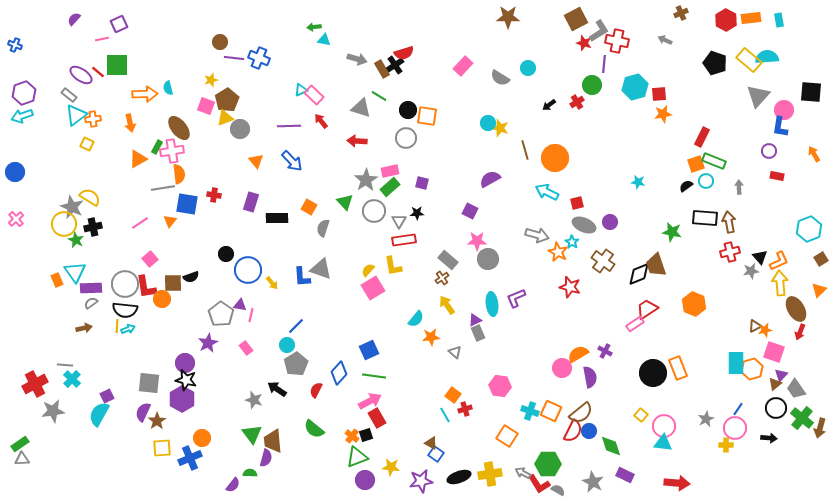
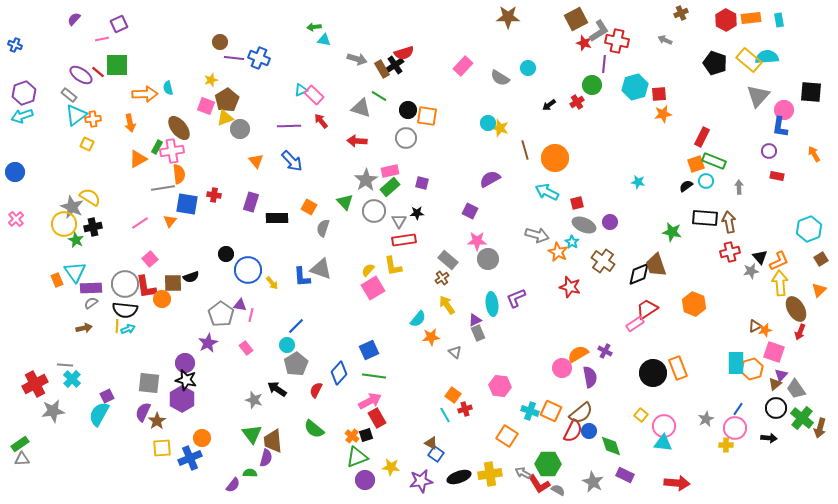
cyan semicircle at (416, 319): moved 2 px right
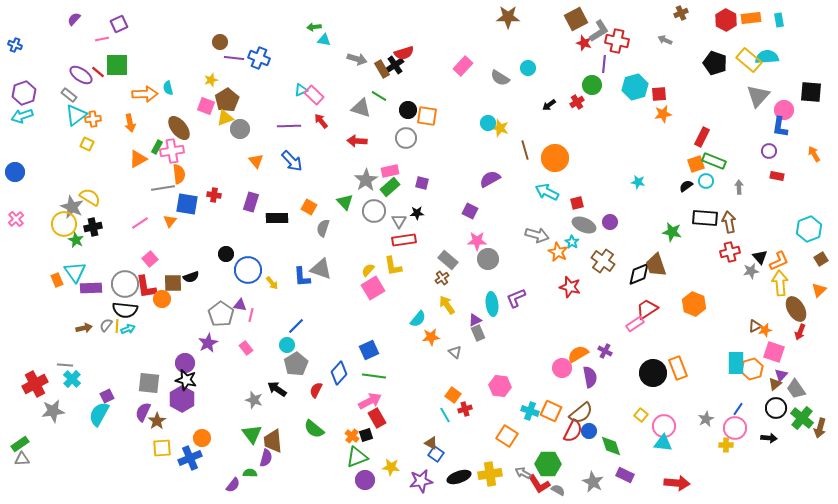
gray semicircle at (91, 303): moved 15 px right, 22 px down; rotated 16 degrees counterclockwise
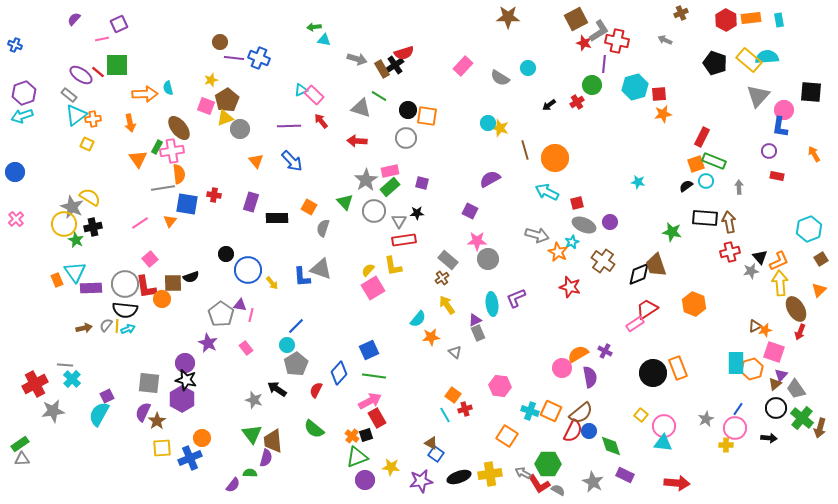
orange triangle at (138, 159): rotated 36 degrees counterclockwise
cyan star at (572, 242): rotated 16 degrees clockwise
purple star at (208, 343): rotated 18 degrees counterclockwise
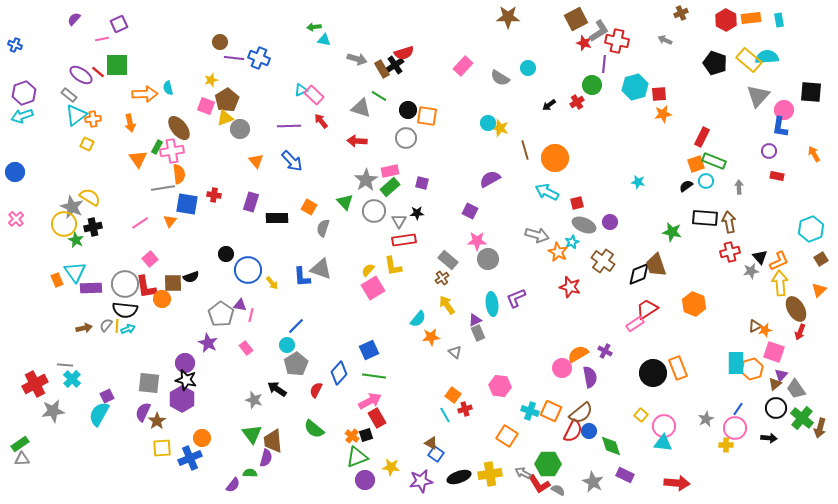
cyan hexagon at (809, 229): moved 2 px right
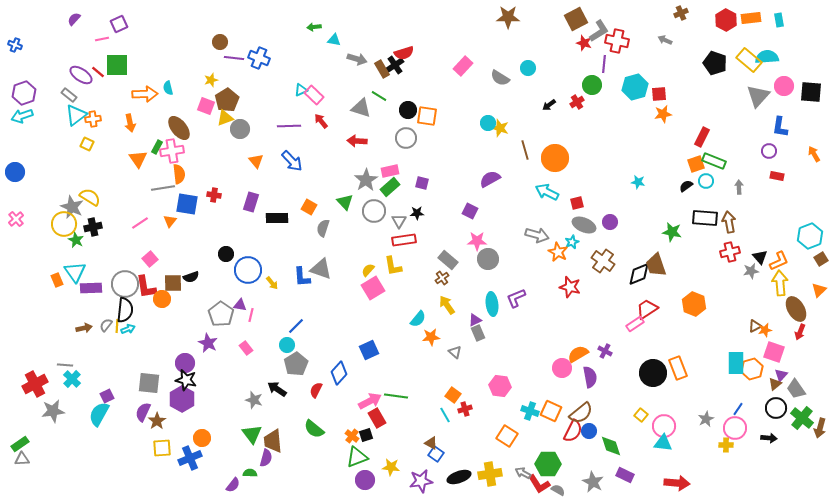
cyan triangle at (324, 40): moved 10 px right
pink circle at (784, 110): moved 24 px up
cyan hexagon at (811, 229): moved 1 px left, 7 px down
black semicircle at (125, 310): rotated 90 degrees counterclockwise
green line at (374, 376): moved 22 px right, 20 px down
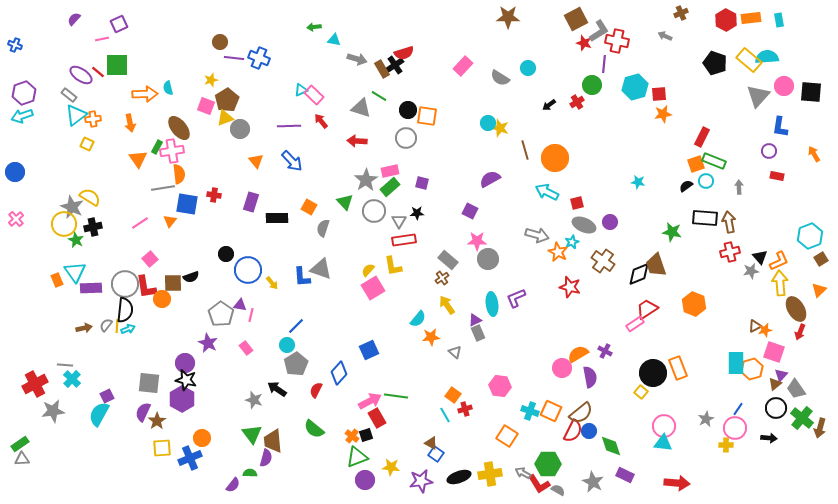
gray arrow at (665, 40): moved 4 px up
yellow square at (641, 415): moved 23 px up
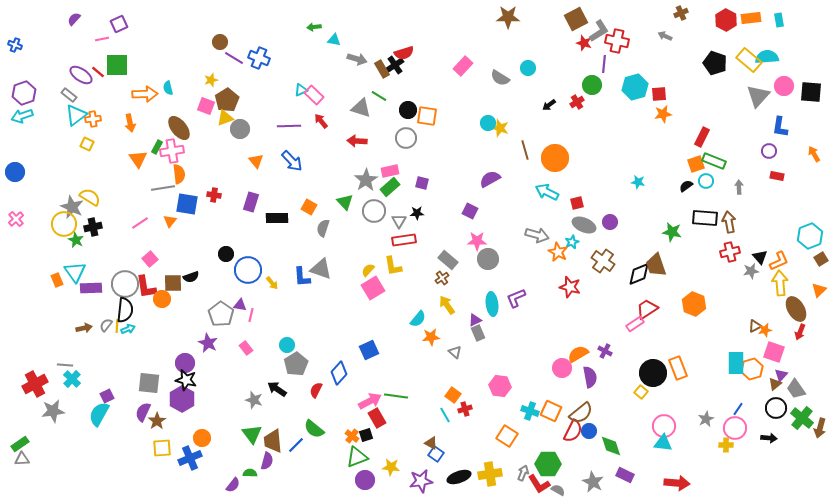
purple line at (234, 58): rotated 24 degrees clockwise
blue line at (296, 326): moved 119 px down
purple semicircle at (266, 458): moved 1 px right, 3 px down
gray arrow at (523, 473): rotated 84 degrees clockwise
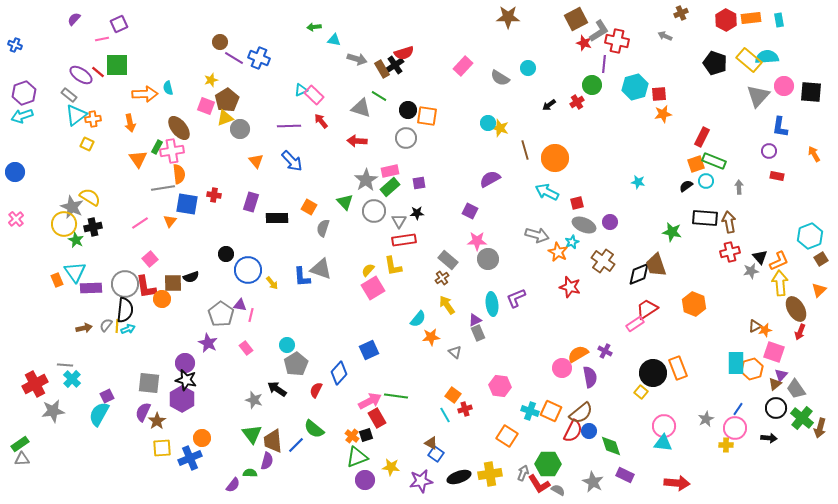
purple square at (422, 183): moved 3 px left; rotated 24 degrees counterclockwise
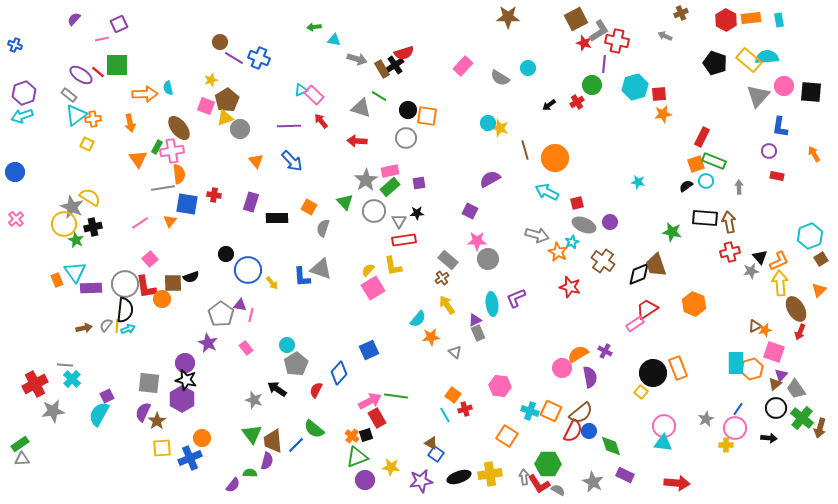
gray arrow at (523, 473): moved 1 px right, 4 px down; rotated 28 degrees counterclockwise
